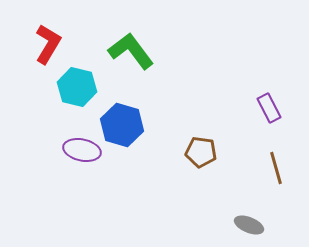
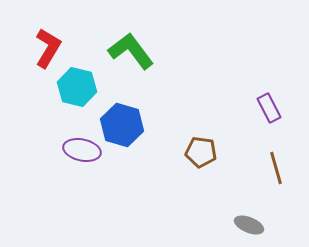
red L-shape: moved 4 px down
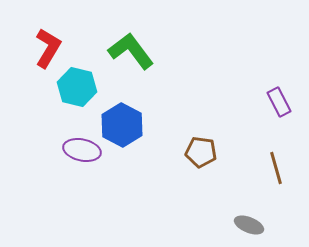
purple rectangle: moved 10 px right, 6 px up
blue hexagon: rotated 12 degrees clockwise
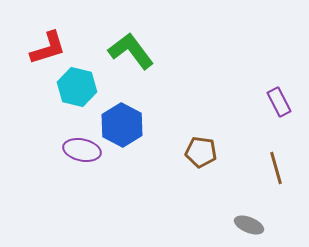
red L-shape: rotated 42 degrees clockwise
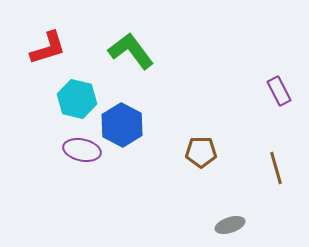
cyan hexagon: moved 12 px down
purple rectangle: moved 11 px up
brown pentagon: rotated 8 degrees counterclockwise
gray ellipse: moved 19 px left; rotated 40 degrees counterclockwise
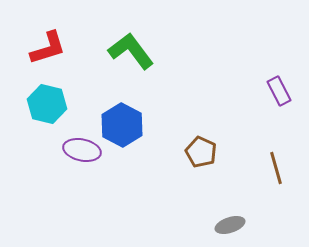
cyan hexagon: moved 30 px left, 5 px down
brown pentagon: rotated 24 degrees clockwise
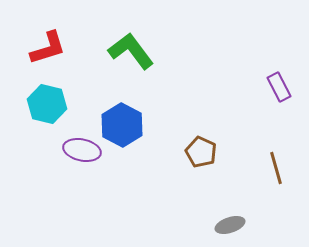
purple rectangle: moved 4 px up
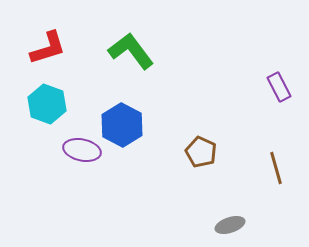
cyan hexagon: rotated 6 degrees clockwise
